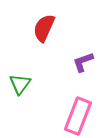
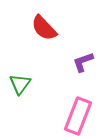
red semicircle: rotated 68 degrees counterclockwise
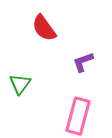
red semicircle: rotated 8 degrees clockwise
pink rectangle: rotated 6 degrees counterclockwise
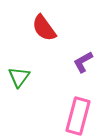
purple L-shape: rotated 10 degrees counterclockwise
green triangle: moved 1 px left, 7 px up
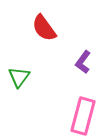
purple L-shape: rotated 25 degrees counterclockwise
pink rectangle: moved 5 px right
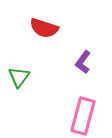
red semicircle: rotated 36 degrees counterclockwise
